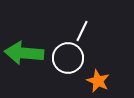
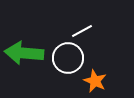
white line: rotated 35 degrees clockwise
orange star: moved 3 px left
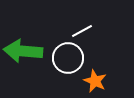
green arrow: moved 1 px left, 2 px up
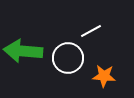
white line: moved 9 px right
orange star: moved 9 px right, 5 px up; rotated 20 degrees counterclockwise
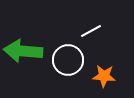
white circle: moved 2 px down
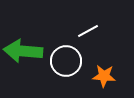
white line: moved 3 px left
white circle: moved 2 px left, 1 px down
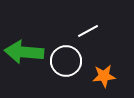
green arrow: moved 1 px right, 1 px down
orange star: rotated 10 degrees counterclockwise
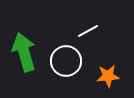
green arrow: rotated 69 degrees clockwise
orange star: moved 4 px right
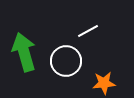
orange star: moved 4 px left, 7 px down
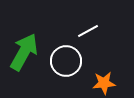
green arrow: rotated 45 degrees clockwise
